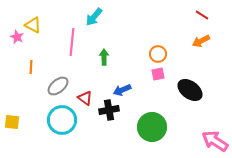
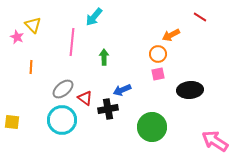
red line: moved 2 px left, 2 px down
yellow triangle: rotated 18 degrees clockwise
orange arrow: moved 30 px left, 6 px up
gray ellipse: moved 5 px right, 3 px down
black ellipse: rotated 40 degrees counterclockwise
black cross: moved 1 px left, 1 px up
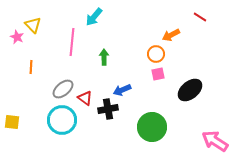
orange circle: moved 2 px left
black ellipse: rotated 35 degrees counterclockwise
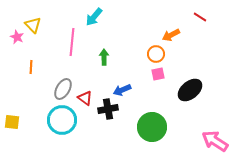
gray ellipse: rotated 20 degrees counterclockwise
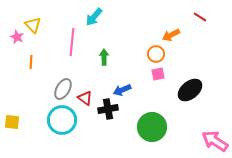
orange line: moved 5 px up
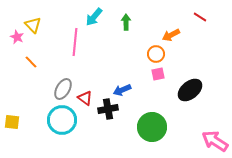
pink line: moved 3 px right
green arrow: moved 22 px right, 35 px up
orange line: rotated 48 degrees counterclockwise
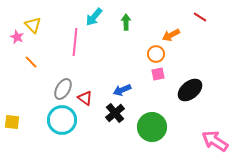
black cross: moved 7 px right, 4 px down; rotated 30 degrees counterclockwise
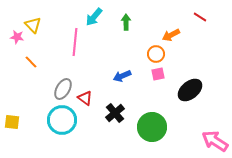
pink star: rotated 16 degrees counterclockwise
blue arrow: moved 14 px up
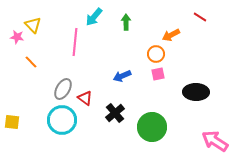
black ellipse: moved 6 px right, 2 px down; rotated 40 degrees clockwise
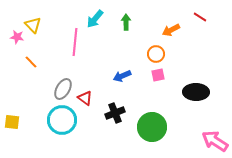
cyan arrow: moved 1 px right, 2 px down
orange arrow: moved 5 px up
pink square: moved 1 px down
black cross: rotated 18 degrees clockwise
